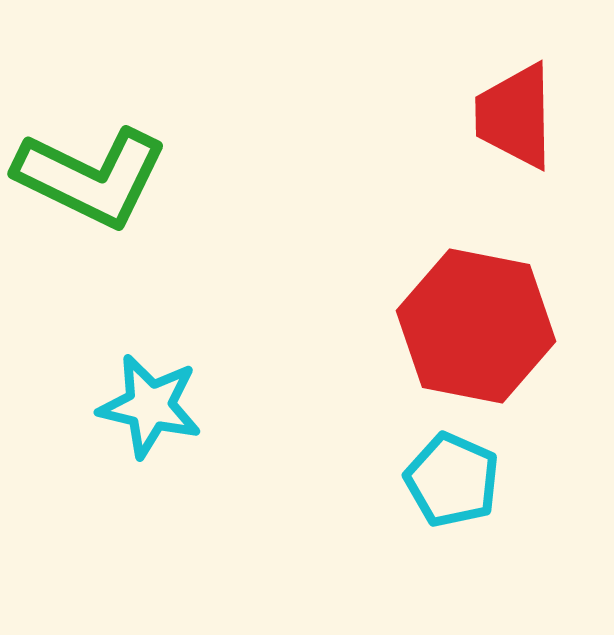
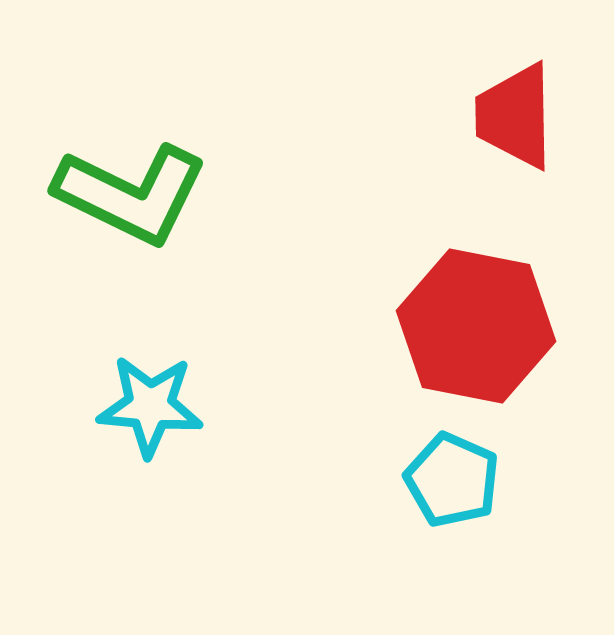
green L-shape: moved 40 px right, 17 px down
cyan star: rotated 8 degrees counterclockwise
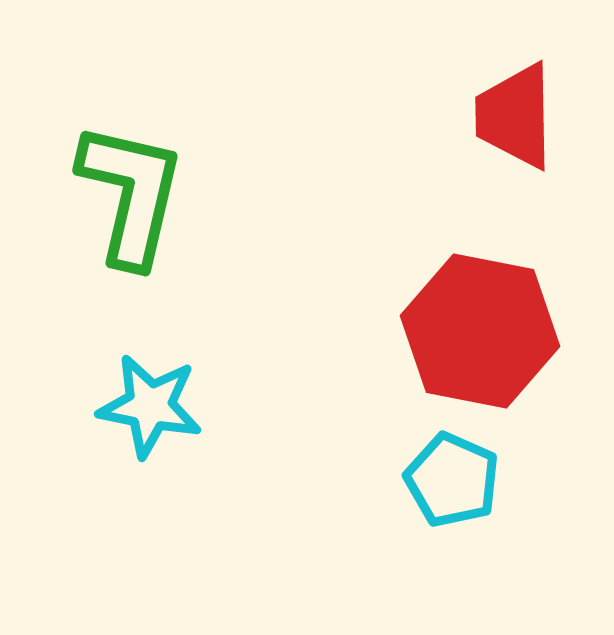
green L-shape: rotated 103 degrees counterclockwise
red hexagon: moved 4 px right, 5 px down
cyan star: rotated 6 degrees clockwise
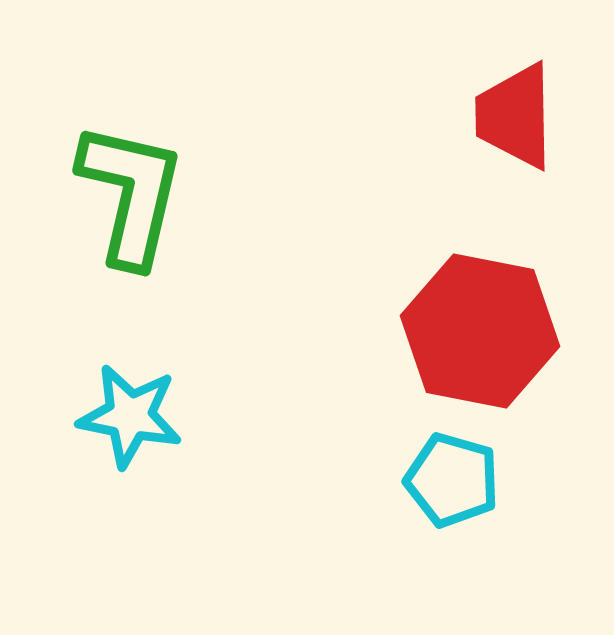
cyan star: moved 20 px left, 10 px down
cyan pentagon: rotated 8 degrees counterclockwise
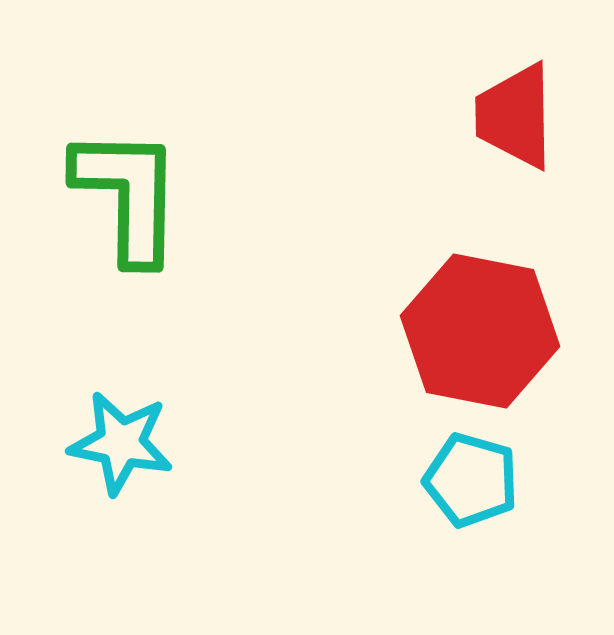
green L-shape: moved 3 px left, 1 px down; rotated 12 degrees counterclockwise
cyan star: moved 9 px left, 27 px down
cyan pentagon: moved 19 px right
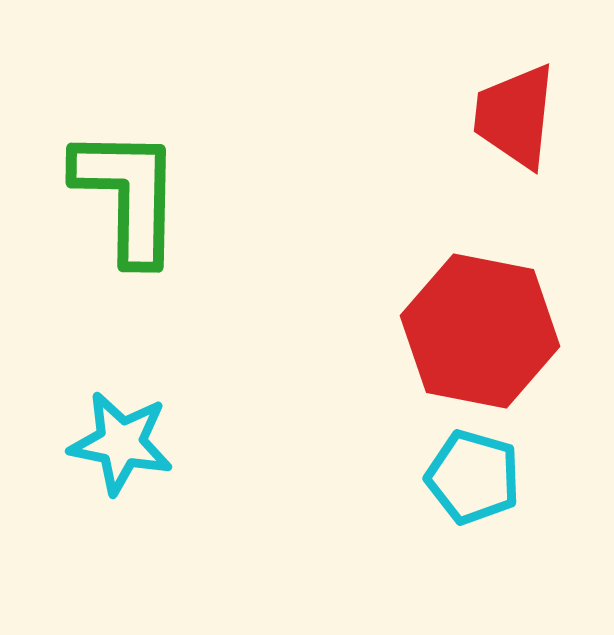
red trapezoid: rotated 7 degrees clockwise
cyan pentagon: moved 2 px right, 3 px up
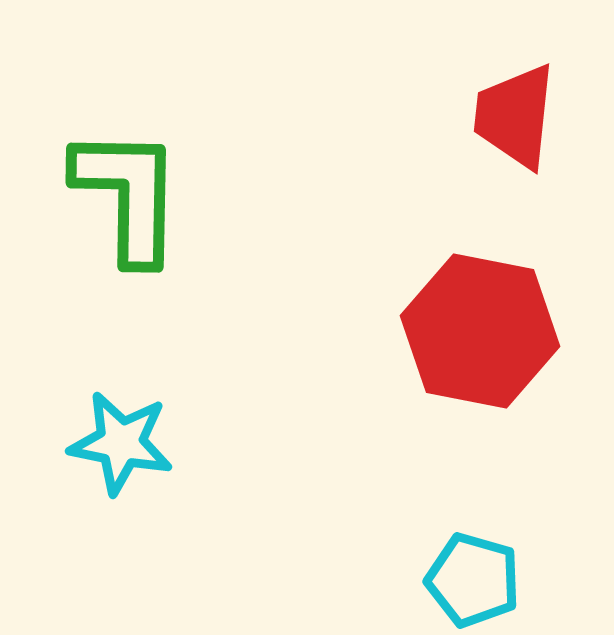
cyan pentagon: moved 103 px down
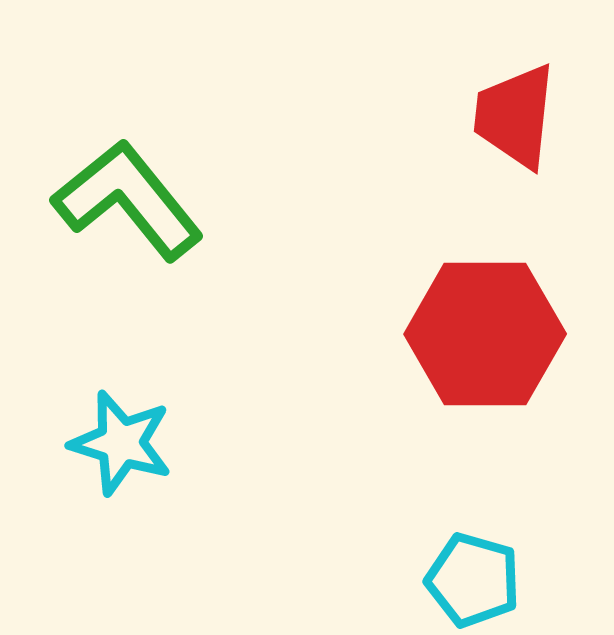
green L-shape: moved 5 px down; rotated 40 degrees counterclockwise
red hexagon: moved 5 px right, 3 px down; rotated 11 degrees counterclockwise
cyan star: rotated 6 degrees clockwise
